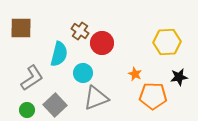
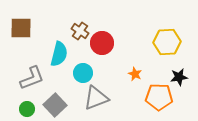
gray L-shape: rotated 12 degrees clockwise
orange pentagon: moved 6 px right, 1 px down
green circle: moved 1 px up
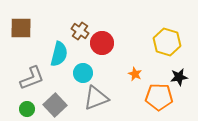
yellow hexagon: rotated 20 degrees clockwise
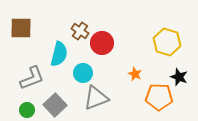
black star: rotated 30 degrees clockwise
green circle: moved 1 px down
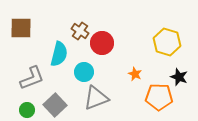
cyan circle: moved 1 px right, 1 px up
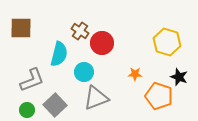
orange star: rotated 24 degrees counterclockwise
gray L-shape: moved 2 px down
orange pentagon: moved 1 px up; rotated 16 degrees clockwise
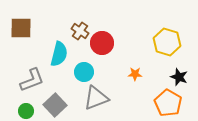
orange pentagon: moved 9 px right, 7 px down; rotated 12 degrees clockwise
green circle: moved 1 px left, 1 px down
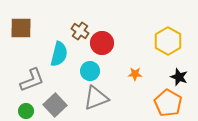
yellow hexagon: moved 1 px right, 1 px up; rotated 12 degrees clockwise
cyan circle: moved 6 px right, 1 px up
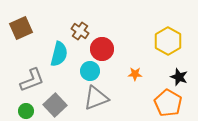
brown square: rotated 25 degrees counterclockwise
red circle: moved 6 px down
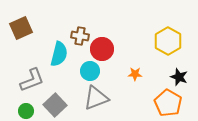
brown cross: moved 5 px down; rotated 24 degrees counterclockwise
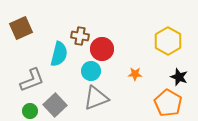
cyan circle: moved 1 px right
green circle: moved 4 px right
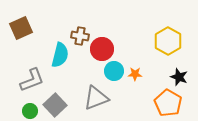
cyan semicircle: moved 1 px right, 1 px down
cyan circle: moved 23 px right
